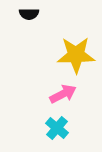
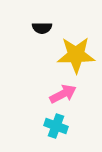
black semicircle: moved 13 px right, 14 px down
cyan cross: moved 1 px left, 2 px up; rotated 20 degrees counterclockwise
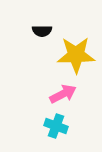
black semicircle: moved 3 px down
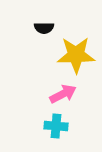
black semicircle: moved 2 px right, 3 px up
cyan cross: rotated 15 degrees counterclockwise
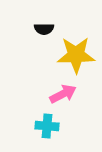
black semicircle: moved 1 px down
cyan cross: moved 9 px left
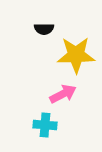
cyan cross: moved 2 px left, 1 px up
